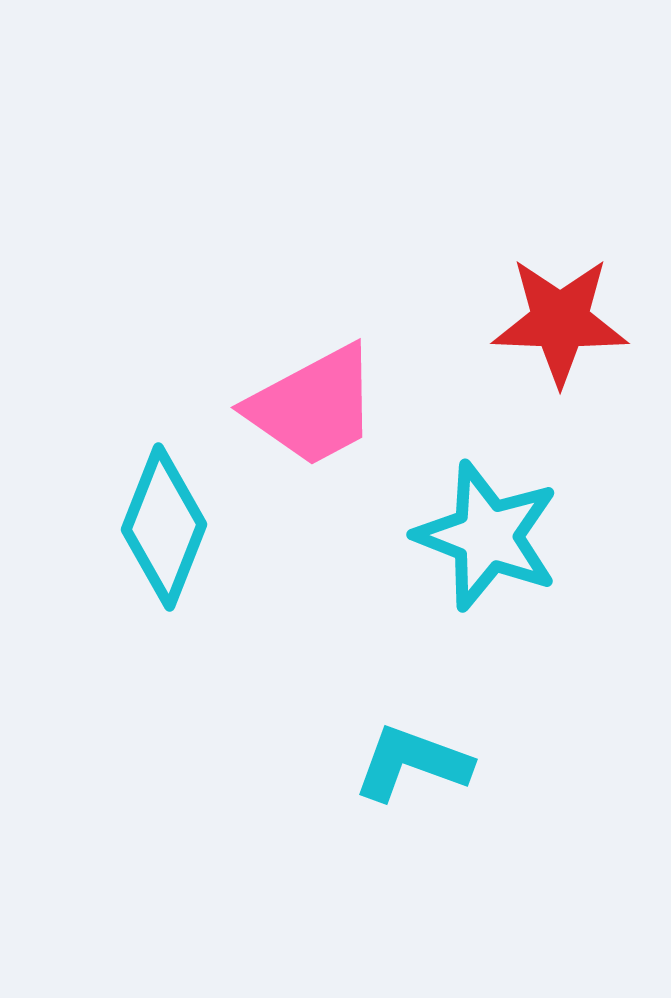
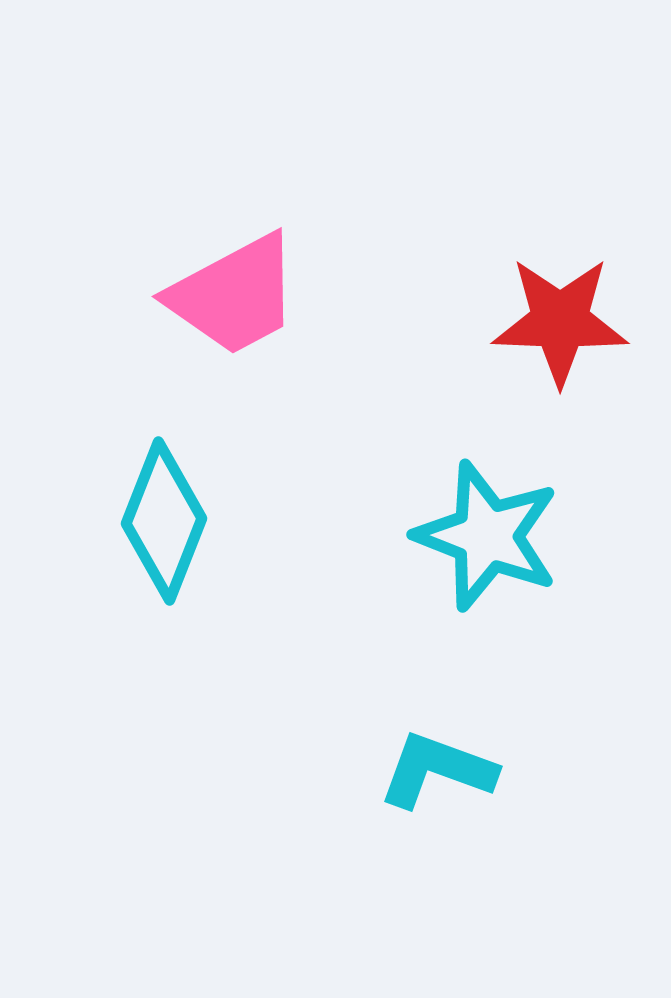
pink trapezoid: moved 79 px left, 111 px up
cyan diamond: moved 6 px up
cyan L-shape: moved 25 px right, 7 px down
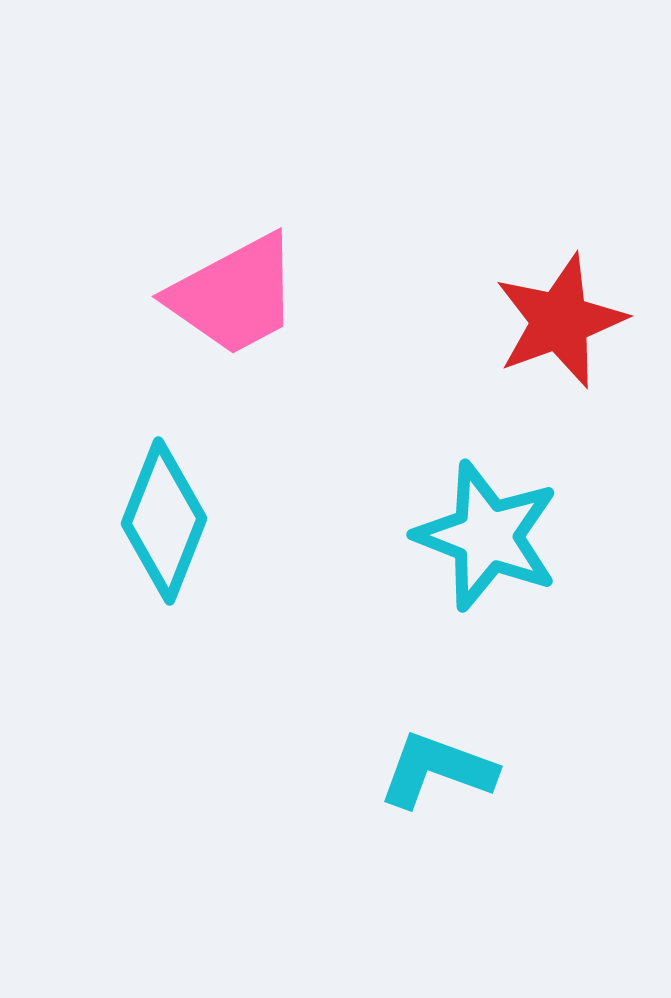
red star: rotated 22 degrees counterclockwise
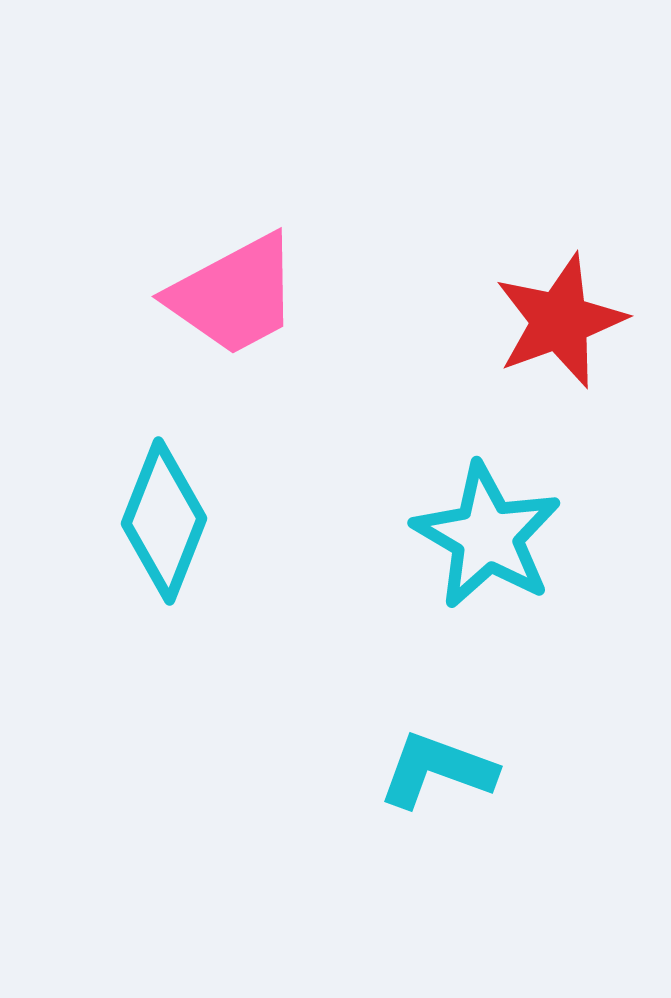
cyan star: rotated 9 degrees clockwise
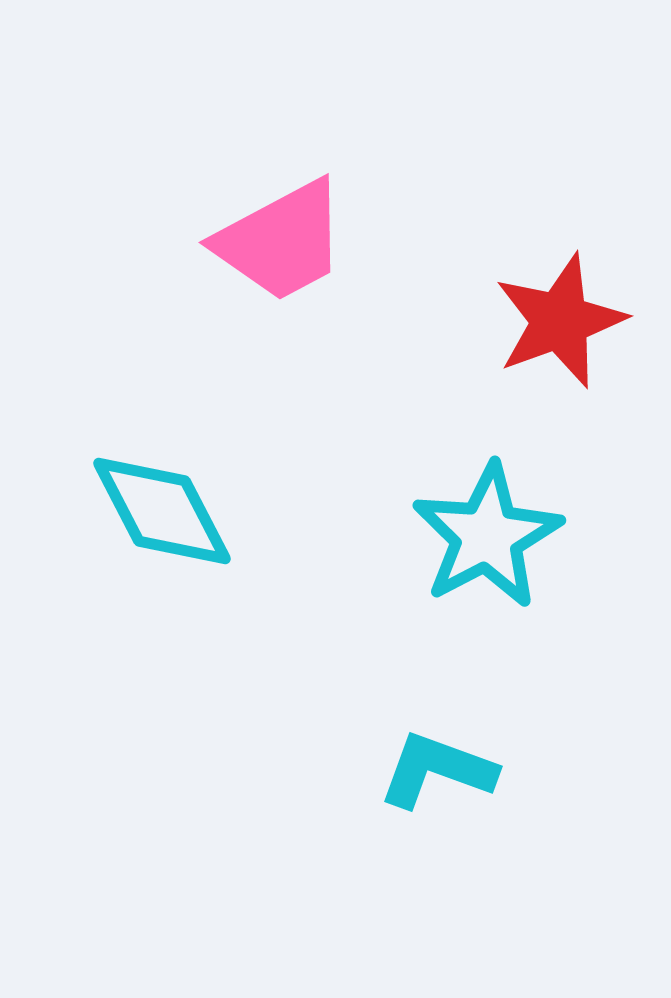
pink trapezoid: moved 47 px right, 54 px up
cyan diamond: moved 2 px left, 10 px up; rotated 49 degrees counterclockwise
cyan star: rotated 14 degrees clockwise
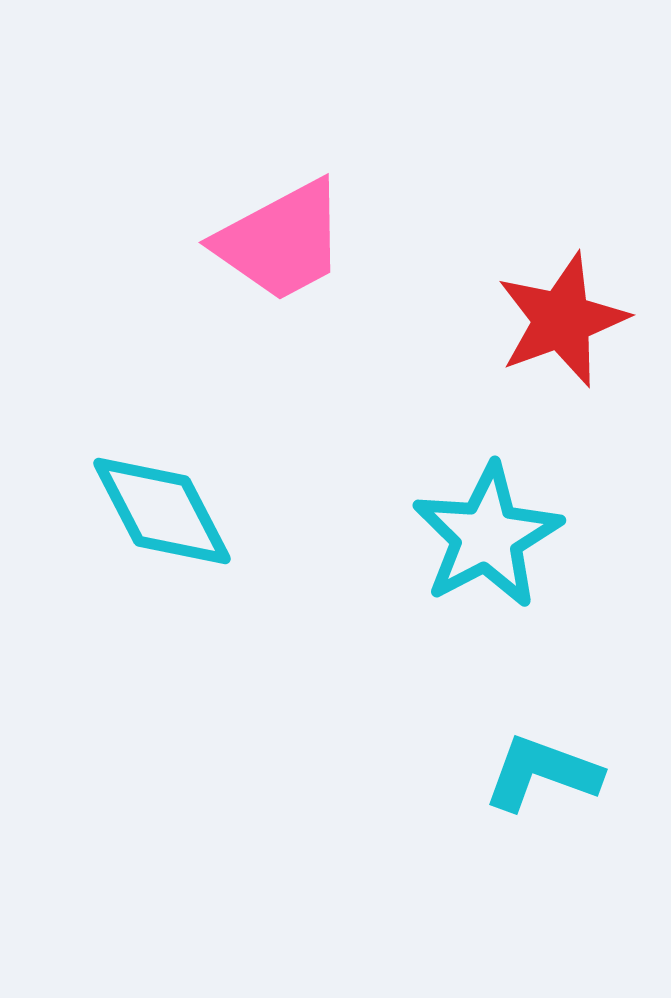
red star: moved 2 px right, 1 px up
cyan L-shape: moved 105 px right, 3 px down
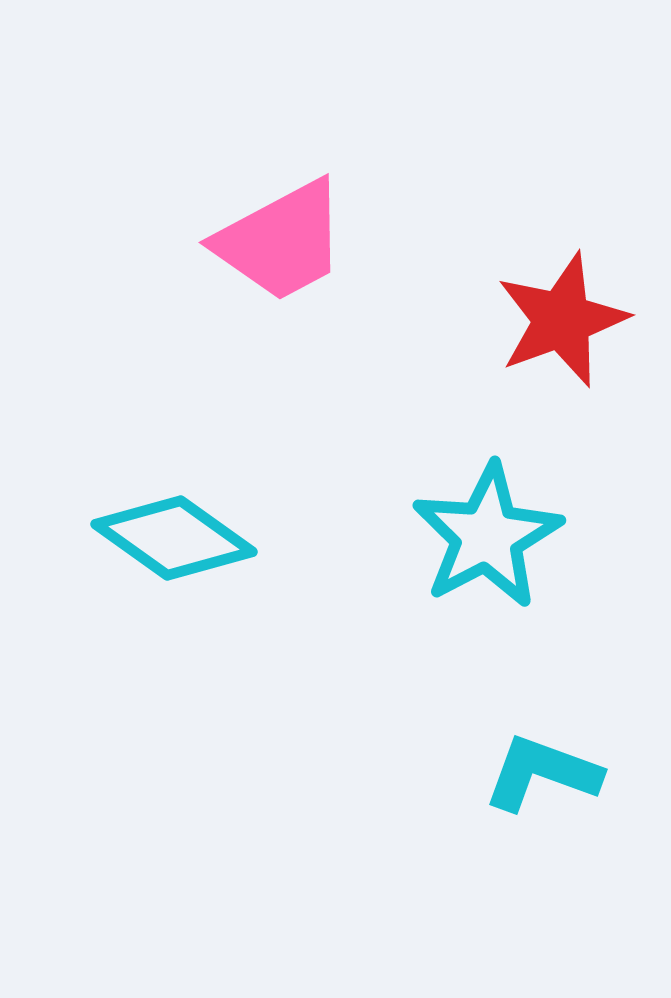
cyan diamond: moved 12 px right, 27 px down; rotated 27 degrees counterclockwise
